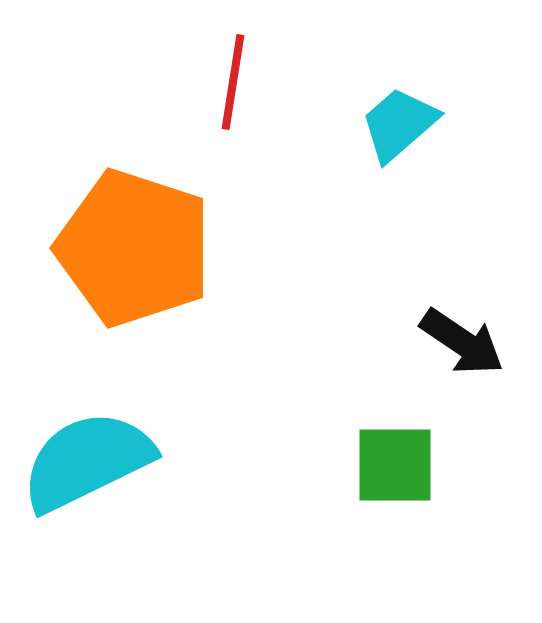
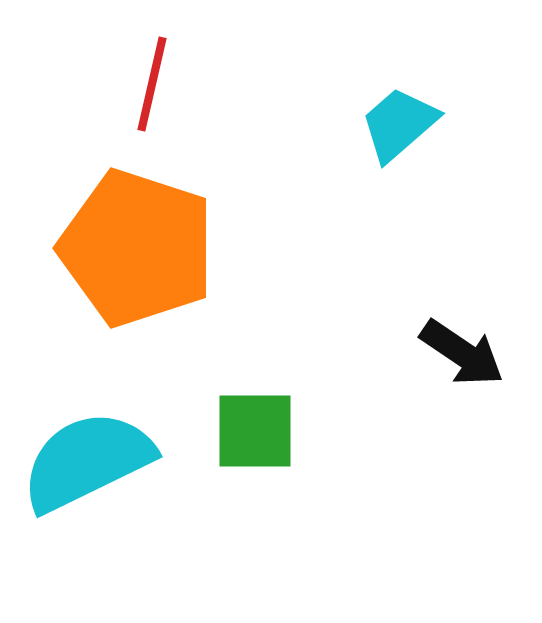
red line: moved 81 px left, 2 px down; rotated 4 degrees clockwise
orange pentagon: moved 3 px right
black arrow: moved 11 px down
green square: moved 140 px left, 34 px up
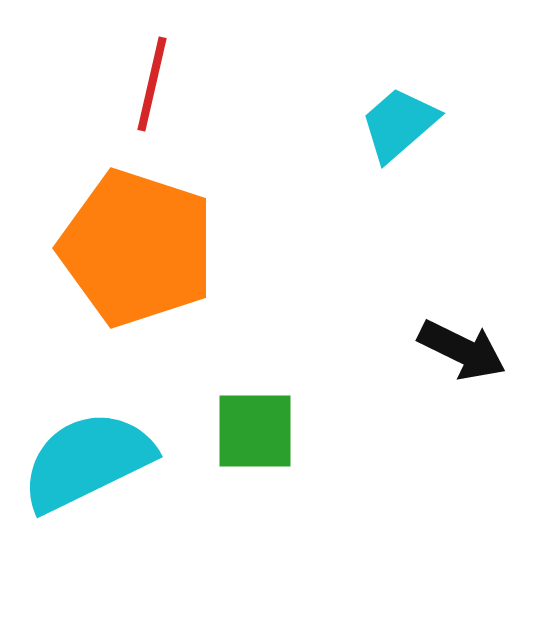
black arrow: moved 3 px up; rotated 8 degrees counterclockwise
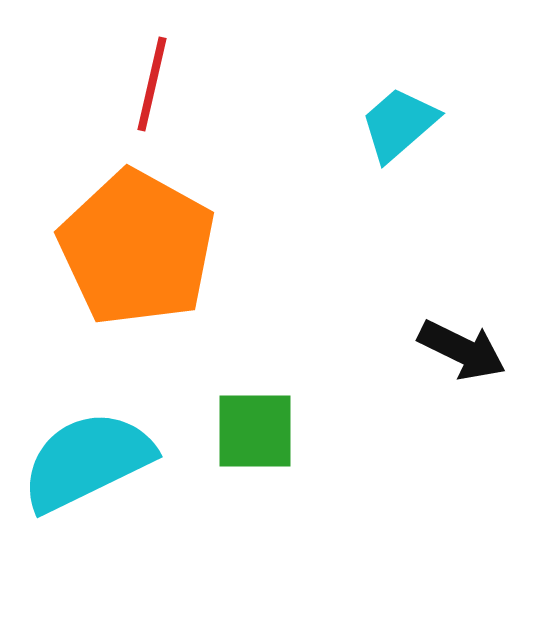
orange pentagon: rotated 11 degrees clockwise
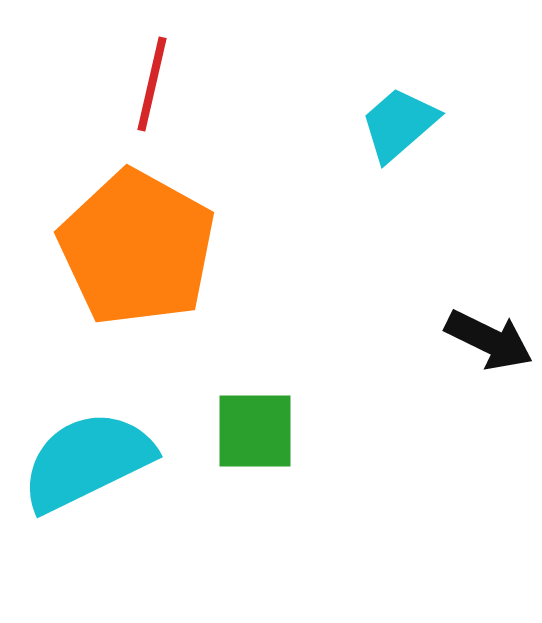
black arrow: moved 27 px right, 10 px up
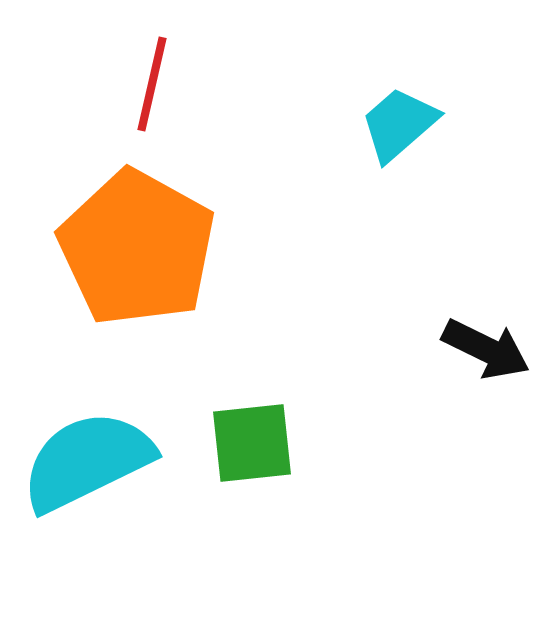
black arrow: moved 3 px left, 9 px down
green square: moved 3 px left, 12 px down; rotated 6 degrees counterclockwise
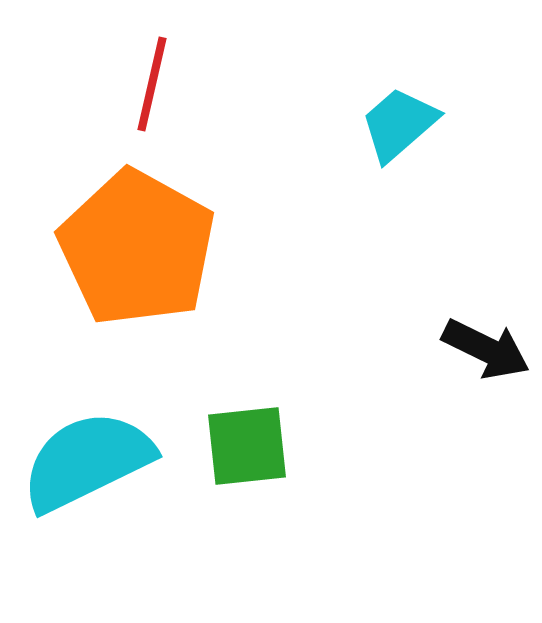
green square: moved 5 px left, 3 px down
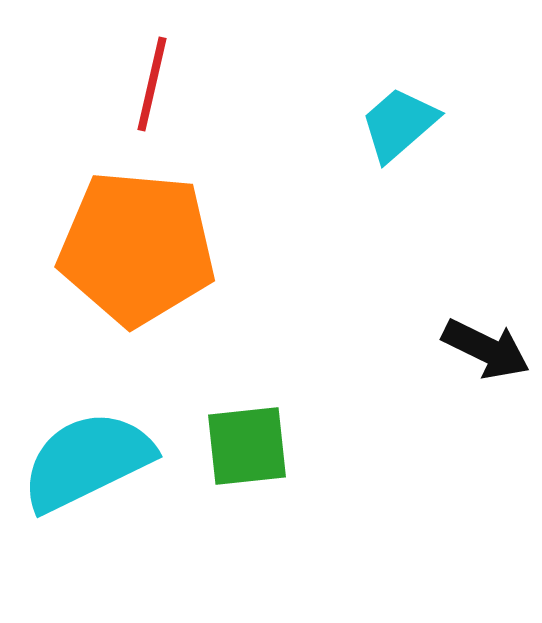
orange pentagon: rotated 24 degrees counterclockwise
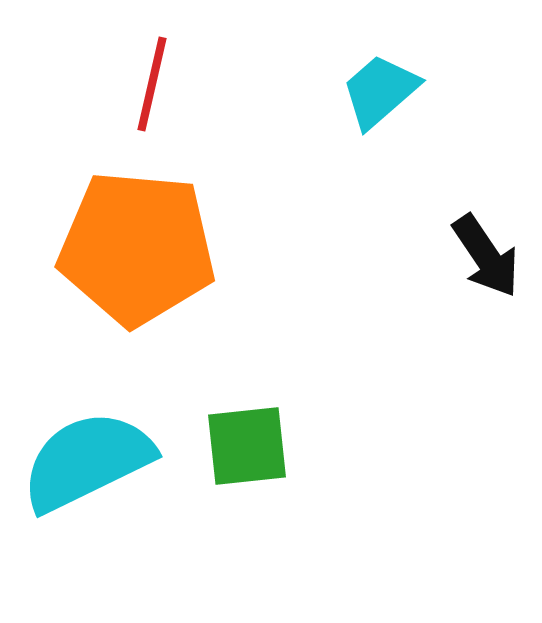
cyan trapezoid: moved 19 px left, 33 px up
black arrow: moved 93 px up; rotated 30 degrees clockwise
